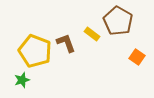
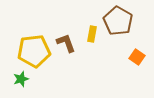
yellow rectangle: rotated 63 degrees clockwise
yellow pentagon: moved 1 px left; rotated 28 degrees counterclockwise
green star: moved 1 px left, 1 px up
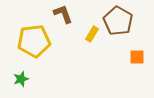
yellow rectangle: rotated 21 degrees clockwise
brown L-shape: moved 3 px left, 29 px up
yellow pentagon: moved 10 px up
orange square: rotated 35 degrees counterclockwise
